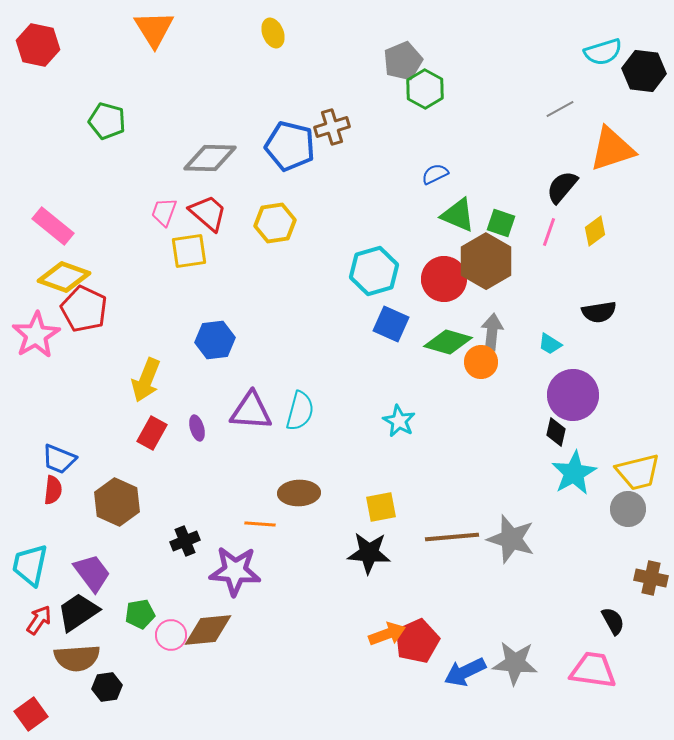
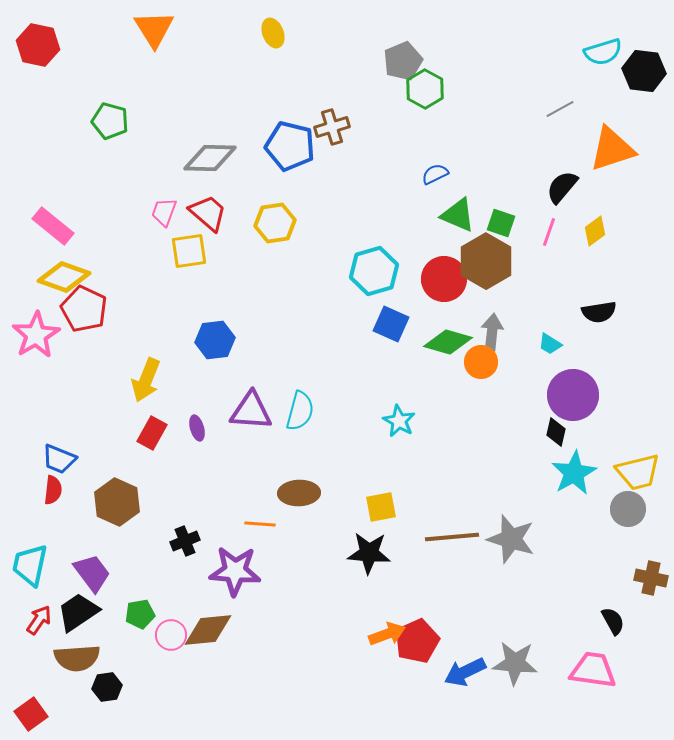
green pentagon at (107, 121): moved 3 px right
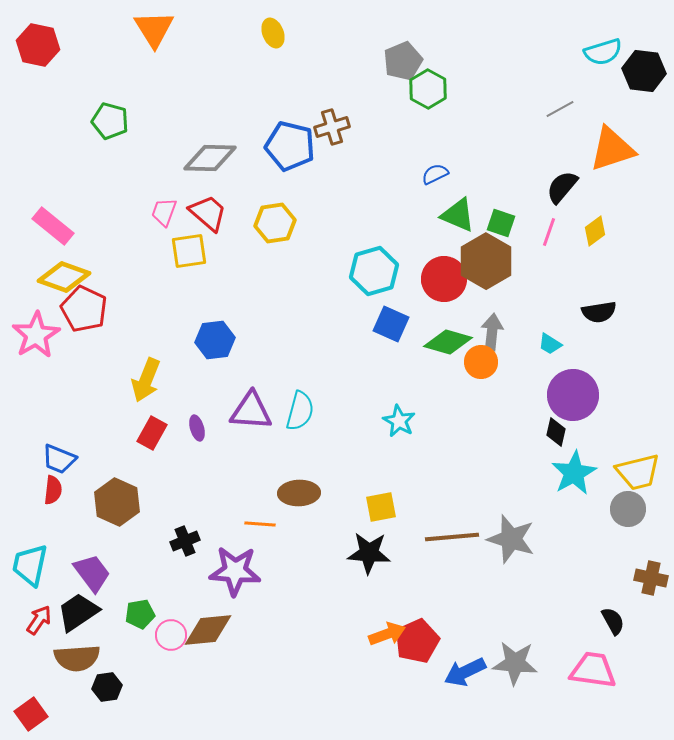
green hexagon at (425, 89): moved 3 px right
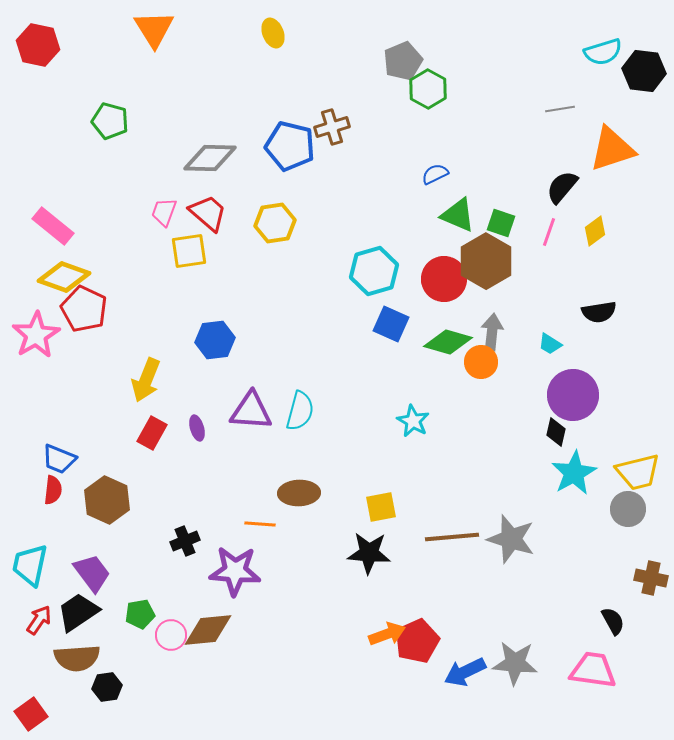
gray line at (560, 109): rotated 20 degrees clockwise
cyan star at (399, 421): moved 14 px right
brown hexagon at (117, 502): moved 10 px left, 2 px up
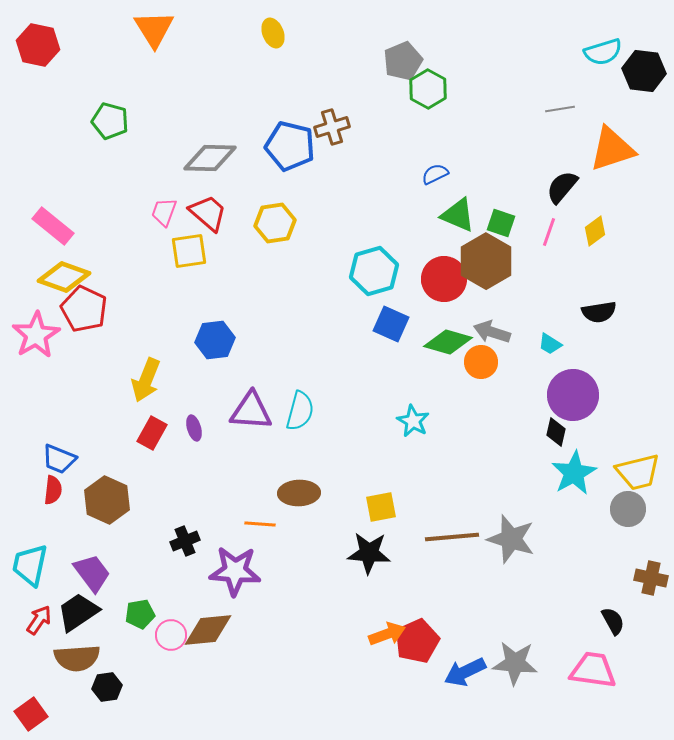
gray arrow at (492, 332): rotated 78 degrees counterclockwise
purple ellipse at (197, 428): moved 3 px left
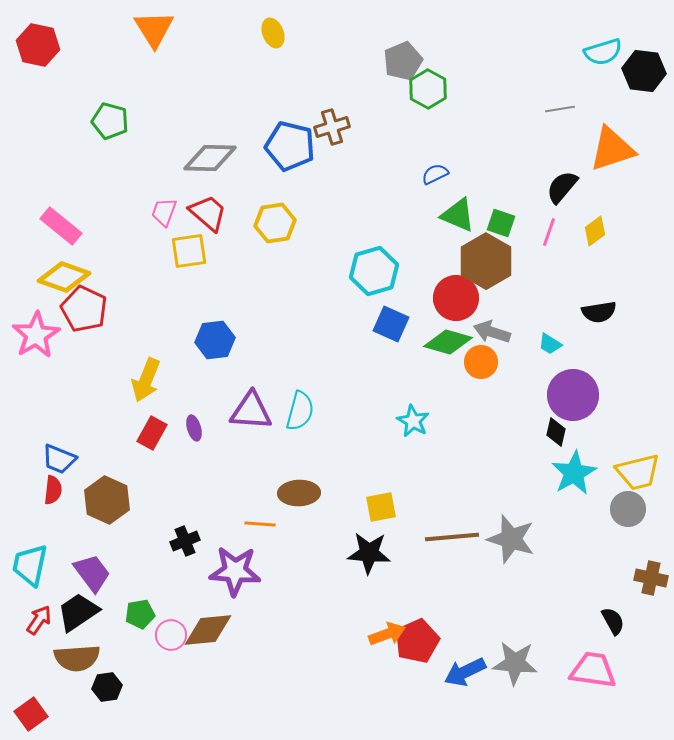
pink rectangle at (53, 226): moved 8 px right
red circle at (444, 279): moved 12 px right, 19 px down
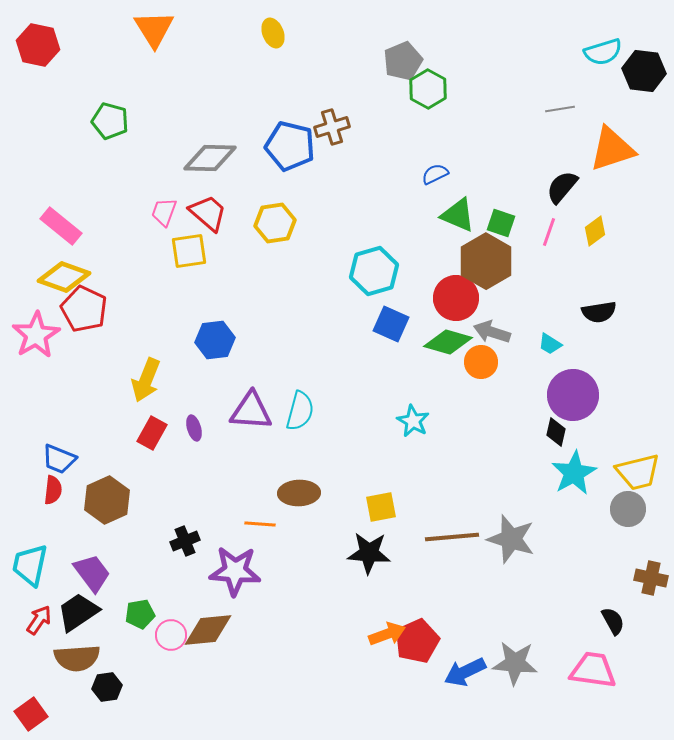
brown hexagon at (107, 500): rotated 12 degrees clockwise
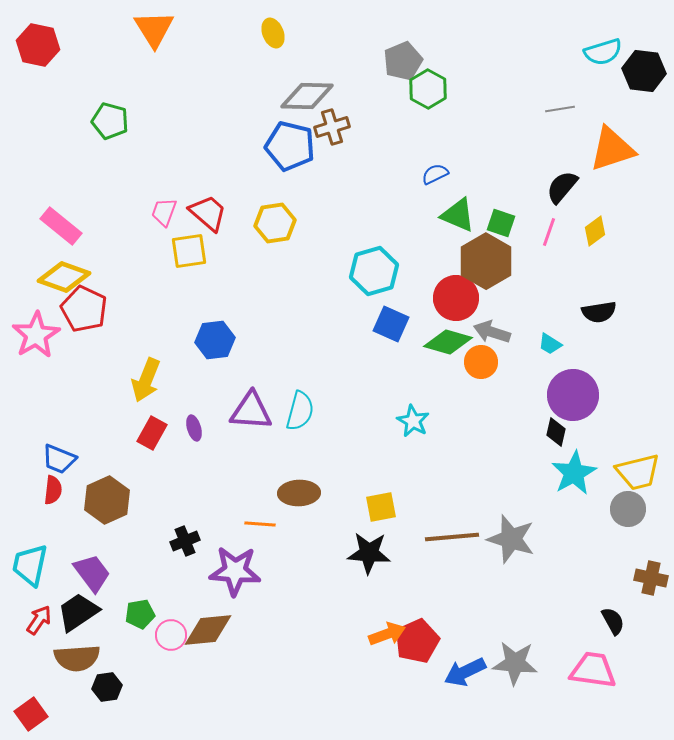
gray diamond at (210, 158): moved 97 px right, 62 px up
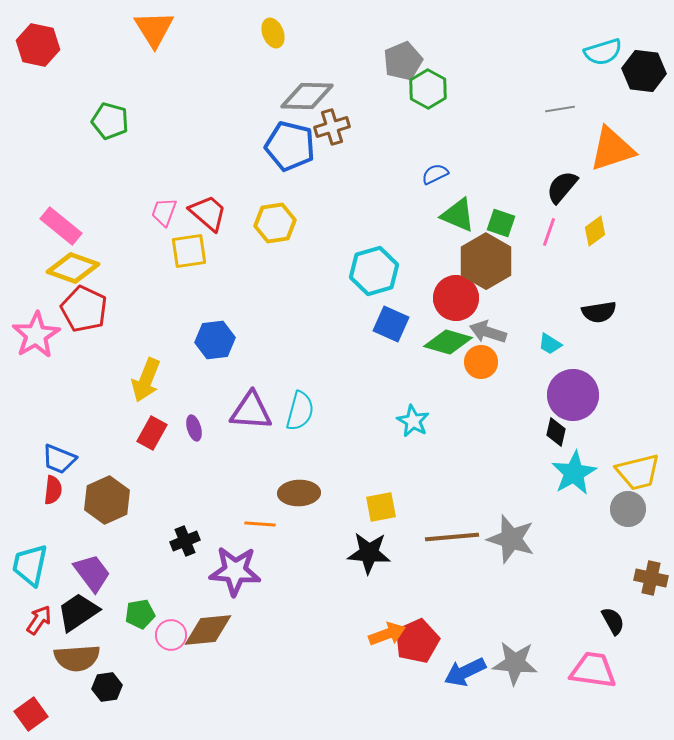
yellow diamond at (64, 277): moved 9 px right, 9 px up
gray arrow at (492, 332): moved 4 px left
